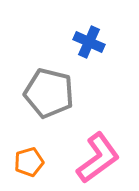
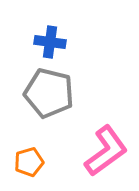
blue cross: moved 39 px left; rotated 16 degrees counterclockwise
pink L-shape: moved 8 px right, 7 px up
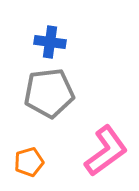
gray pentagon: rotated 21 degrees counterclockwise
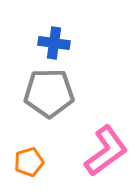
blue cross: moved 4 px right, 1 px down
gray pentagon: rotated 6 degrees clockwise
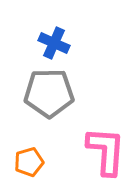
blue cross: rotated 16 degrees clockwise
pink L-shape: rotated 50 degrees counterclockwise
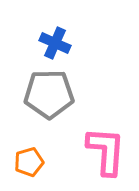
blue cross: moved 1 px right
gray pentagon: moved 1 px down
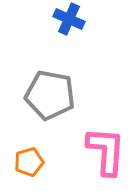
blue cross: moved 14 px right, 24 px up
gray pentagon: moved 1 px right, 1 px down; rotated 12 degrees clockwise
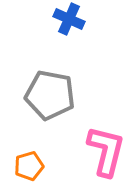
pink L-shape: rotated 10 degrees clockwise
orange pentagon: moved 4 px down
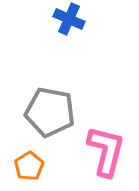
gray pentagon: moved 17 px down
orange pentagon: rotated 16 degrees counterclockwise
